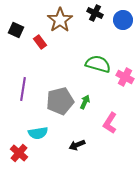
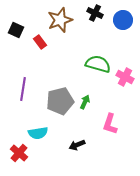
brown star: rotated 15 degrees clockwise
pink L-shape: moved 1 px down; rotated 15 degrees counterclockwise
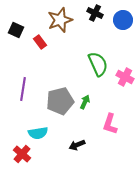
green semicircle: rotated 50 degrees clockwise
red cross: moved 3 px right, 1 px down
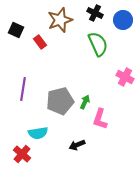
green semicircle: moved 20 px up
pink L-shape: moved 10 px left, 5 px up
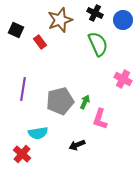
pink cross: moved 2 px left, 2 px down
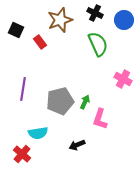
blue circle: moved 1 px right
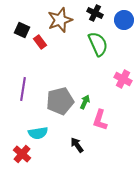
black square: moved 6 px right
pink L-shape: moved 1 px down
black arrow: rotated 77 degrees clockwise
